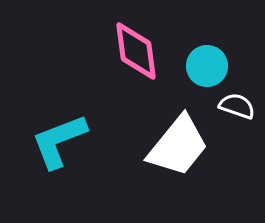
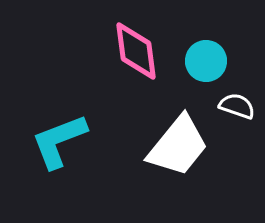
cyan circle: moved 1 px left, 5 px up
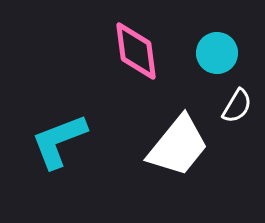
cyan circle: moved 11 px right, 8 px up
white semicircle: rotated 102 degrees clockwise
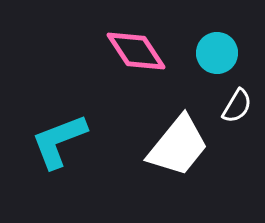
pink diamond: rotated 26 degrees counterclockwise
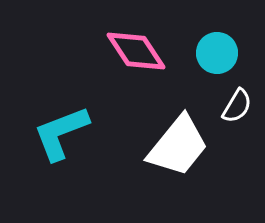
cyan L-shape: moved 2 px right, 8 px up
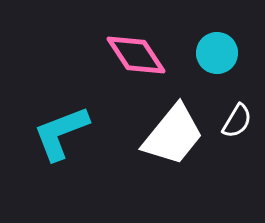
pink diamond: moved 4 px down
white semicircle: moved 15 px down
white trapezoid: moved 5 px left, 11 px up
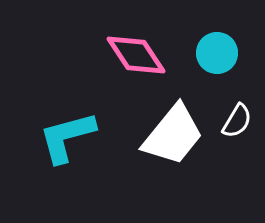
cyan L-shape: moved 6 px right, 4 px down; rotated 6 degrees clockwise
